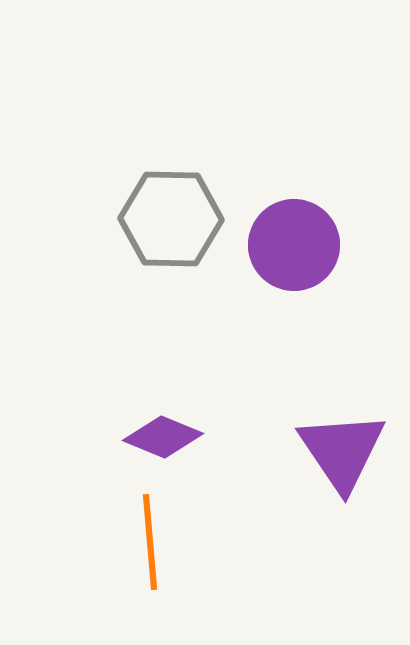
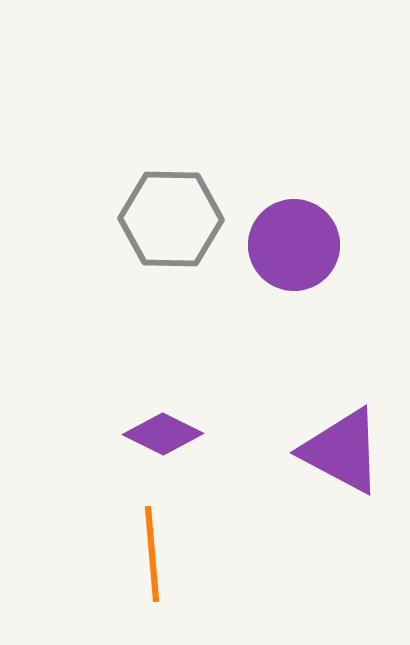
purple diamond: moved 3 px up; rotated 4 degrees clockwise
purple triangle: rotated 28 degrees counterclockwise
orange line: moved 2 px right, 12 px down
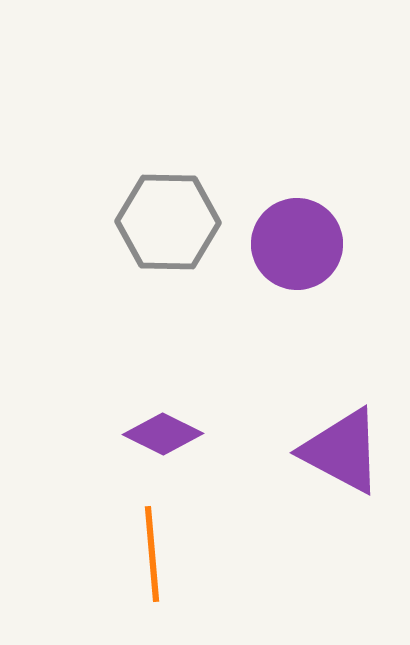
gray hexagon: moved 3 px left, 3 px down
purple circle: moved 3 px right, 1 px up
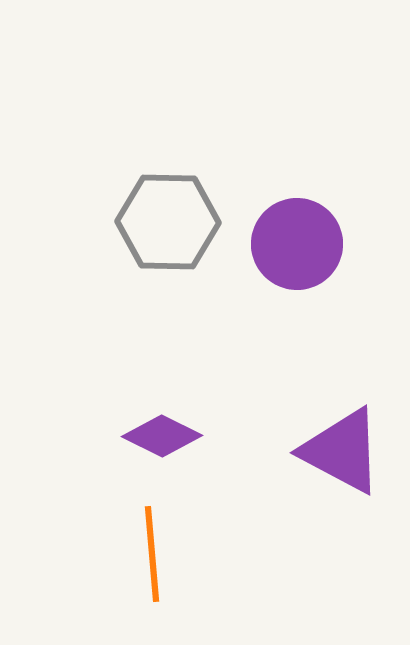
purple diamond: moved 1 px left, 2 px down
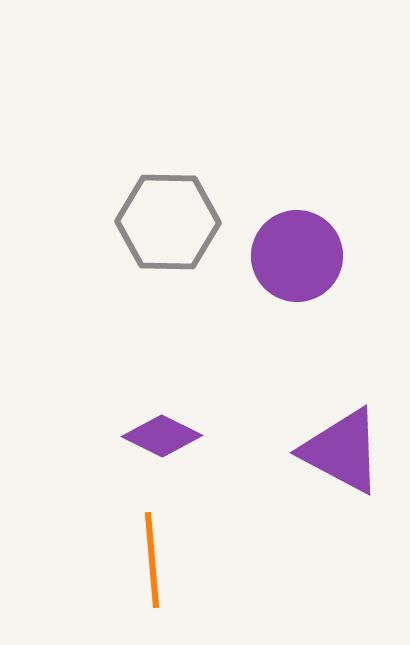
purple circle: moved 12 px down
orange line: moved 6 px down
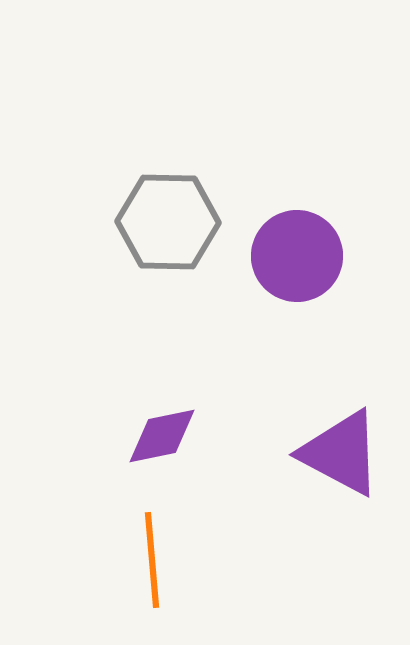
purple diamond: rotated 38 degrees counterclockwise
purple triangle: moved 1 px left, 2 px down
